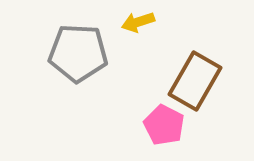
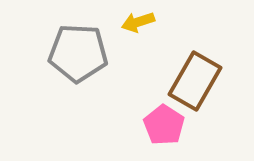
pink pentagon: rotated 6 degrees clockwise
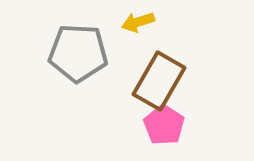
brown rectangle: moved 36 px left
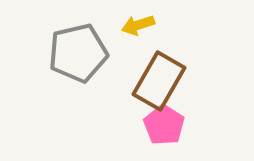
yellow arrow: moved 3 px down
gray pentagon: rotated 16 degrees counterclockwise
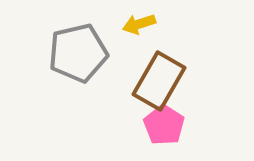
yellow arrow: moved 1 px right, 1 px up
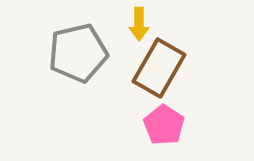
yellow arrow: rotated 72 degrees counterclockwise
brown rectangle: moved 13 px up
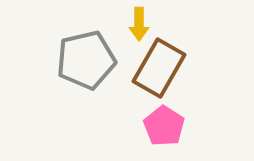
gray pentagon: moved 8 px right, 7 px down
pink pentagon: moved 1 px down
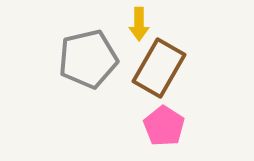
gray pentagon: moved 2 px right, 1 px up
